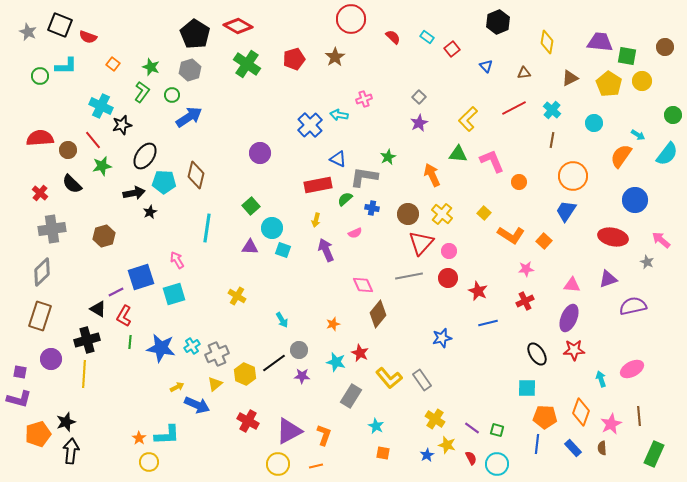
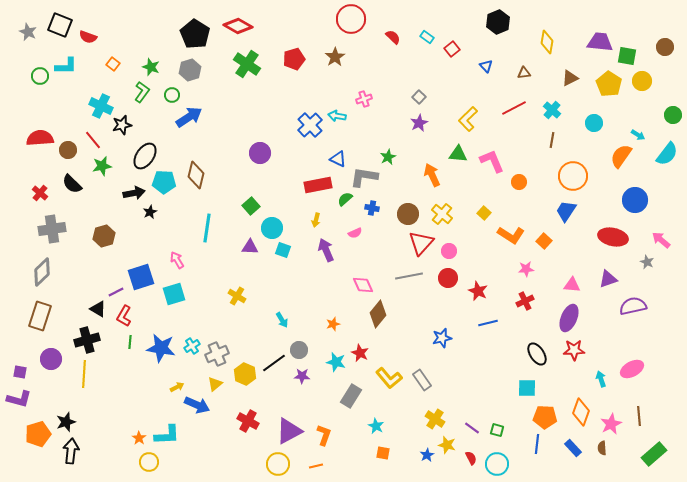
cyan arrow at (339, 115): moved 2 px left, 1 px down
green rectangle at (654, 454): rotated 25 degrees clockwise
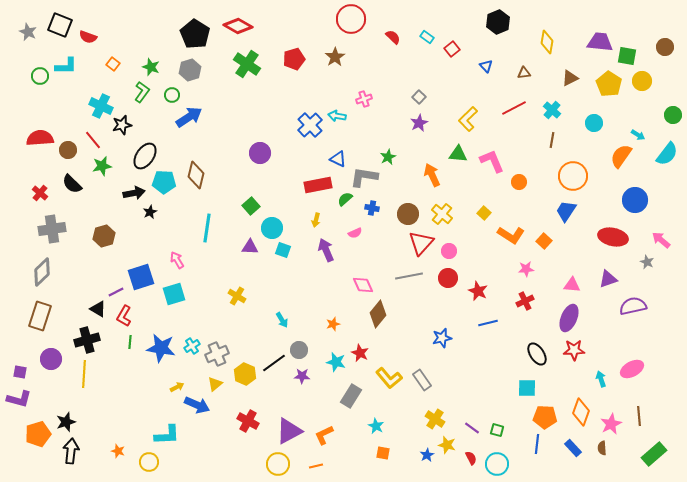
orange L-shape at (324, 435): rotated 135 degrees counterclockwise
orange star at (139, 438): moved 21 px left, 13 px down; rotated 16 degrees counterclockwise
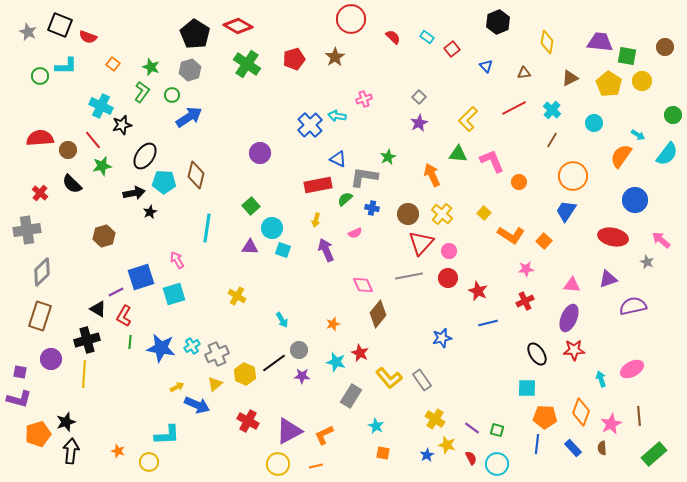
brown line at (552, 140): rotated 21 degrees clockwise
gray cross at (52, 229): moved 25 px left, 1 px down
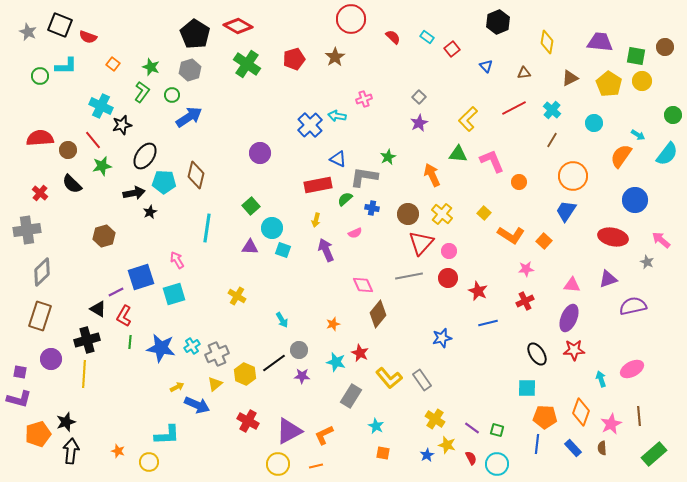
green square at (627, 56): moved 9 px right
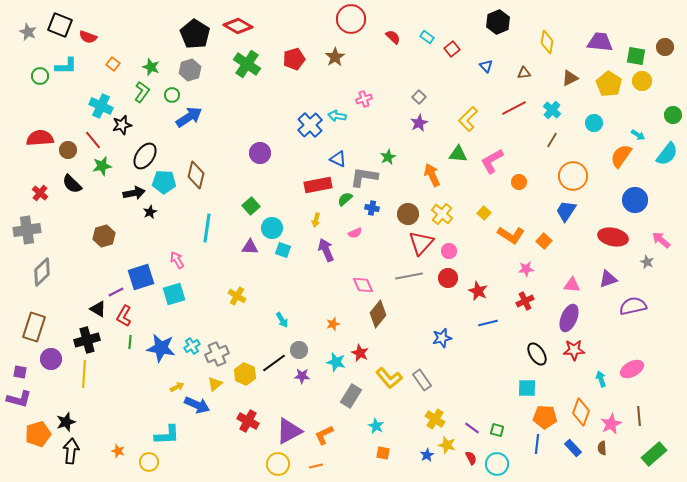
pink L-shape at (492, 161): rotated 96 degrees counterclockwise
brown rectangle at (40, 316): moved 6 px left, 11 px down
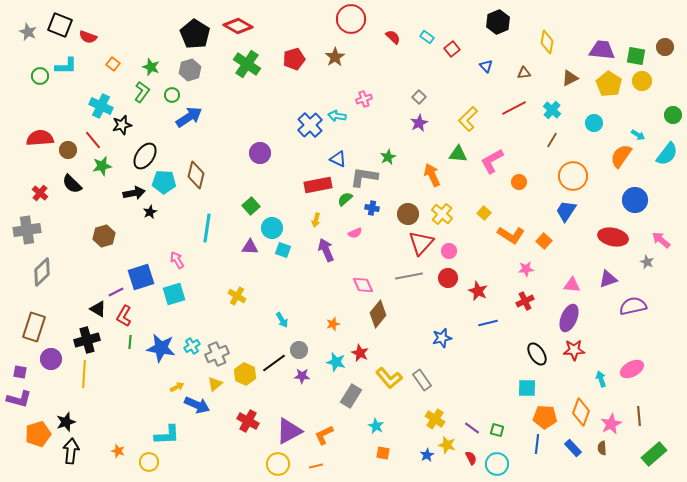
purple trapezoid at (600, 42): moved 2 px right, 8 px down
